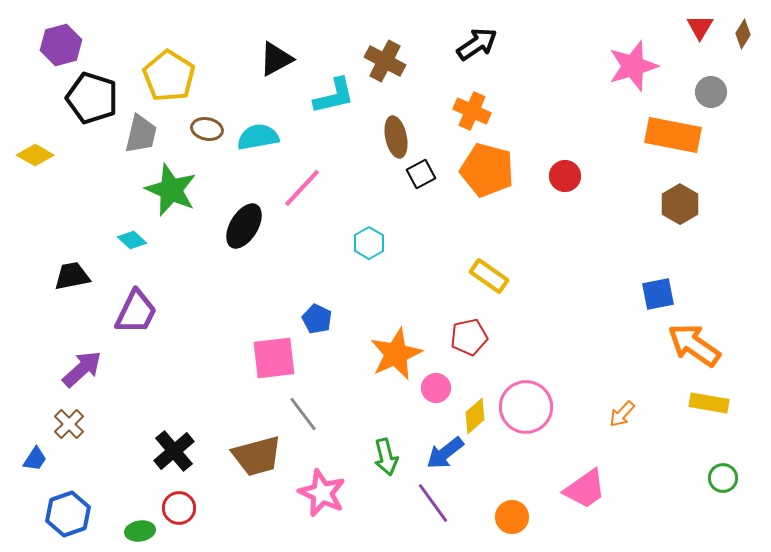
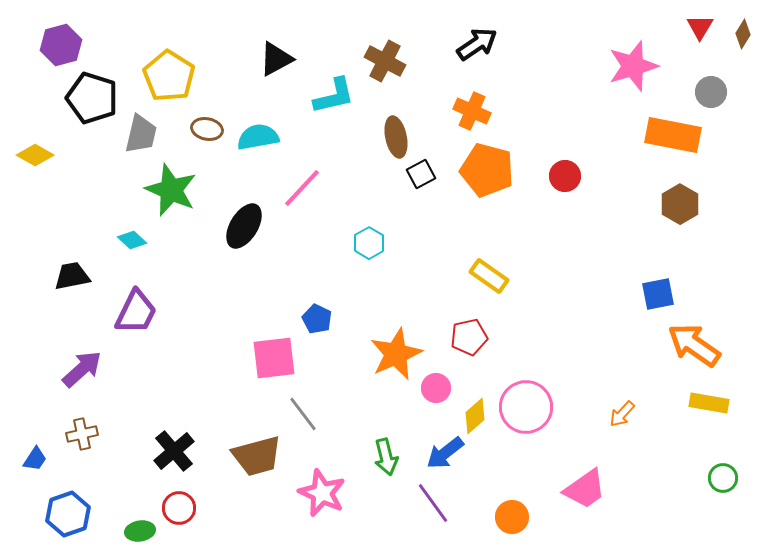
brown cross at (69, 424): moved 13 px right, 10 px down; rotated 32 degrees clockwise
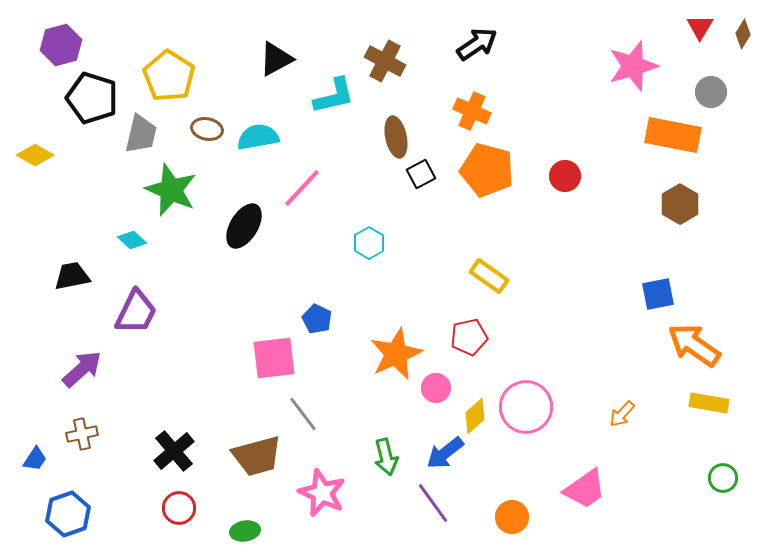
green ellipse at (140, 531): moved 105 px right
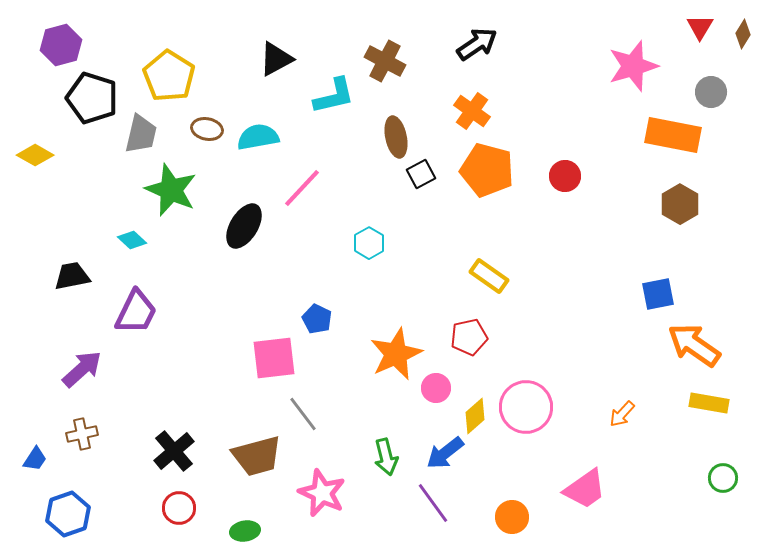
orange cross at (472, 111): rotated 12 degrees clockwise
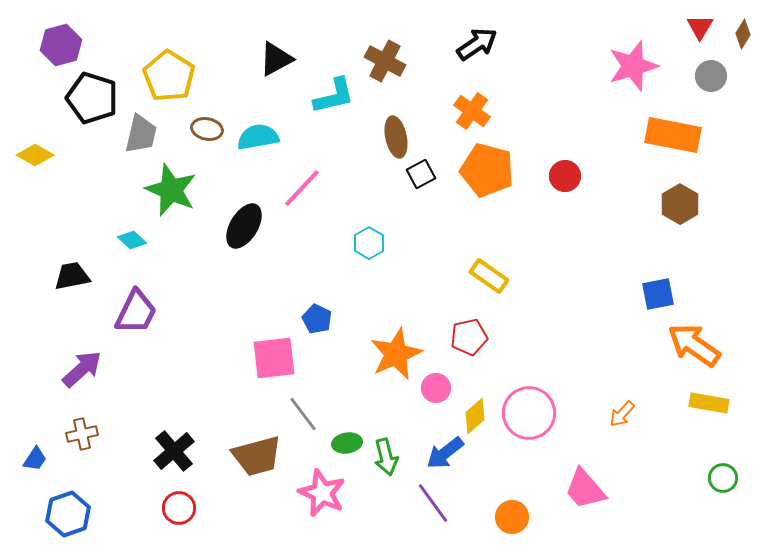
gray circle at (711, 92): moved 16 px up
pink circle at (526, 407): moved 3 px right, 6 px down
pink trapezoid at (585, 489): rotated 84 degrees clockwise
green ellipse at (245, 531): moved 102 px right, 88 px up
